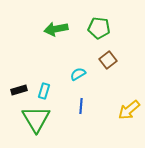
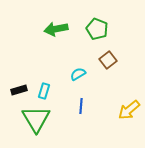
green pentagon: moved 2 px left, 1 px down; rotated 15 degrees clockwise
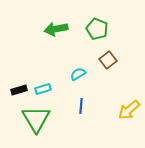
cyan rectangle: moved 1 px left, 2 px up; rotated 56 degrees clockwise
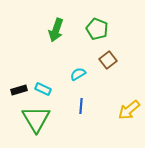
green arrow: moved 1 px down; rotated 60 degrees counterclockwise
cyan rectangle: rotated 42 degrees clockwise
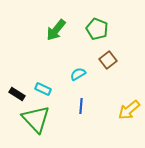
green arrow: rotated 20 degrees clockwise
black rectangle: moved 2 px left, 4 px down; rotated 49 degrees clockwise
green triangle: rotated 12 degrees counterclockwise
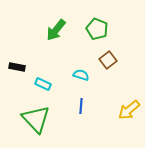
cyan semicircle: moved 3 px right, 1 px down; rotated 49 degrees clockwise
cyan rectangle: moved 5 px up
black rectangle: moved 27 px up; rotated 21 degrees counterclockwise
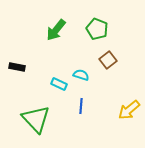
cyan rectangle: moved 16 px right
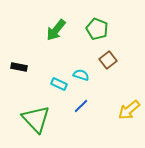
black rectangle: moved 2 px right
blue line: rotated 42 degrees clockwise
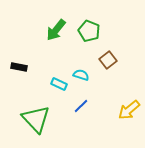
green pentagon: moved 8 px left, 2 px down
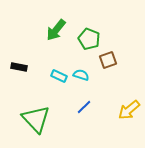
green pentagon: moved 8 px down
brown square: rotated 18 degrees clockwise
cyan rectangle: moved 8 px up
blue line: moved 3 px right, 1 px down
